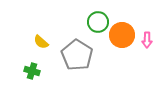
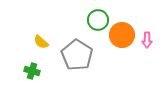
green circle: moved 2 px up
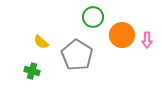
green circle: moved 5 px left, 3 px up
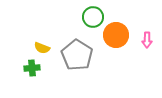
orange circle: moved 6 px left
yellow semicircle: moved 1 px right, 6 px down; rotated 21 degrees counterclockwise
green cross: moved 3 px up; rotated 21 degrees counterclockwise
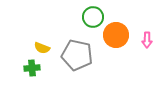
gray pentagon: rotated 20 degrees counterclockwise
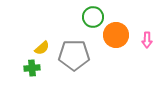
yellow semicircle: rotated 63 degrees counterclockwise
gray pentagon: moved 3 px left; rotated 12 degrees counterclockwise
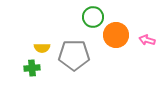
pink arrow: rotated 105 degrees clockwise
yellow semicircle: rotated 42 degrees clockwise
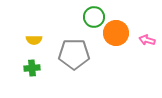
green circle: moved 1 px right
orange circle: moved 2 px up
yellow semicircle: moved 8 px left, 8 px up
gray pentagon: moved 1 px up
